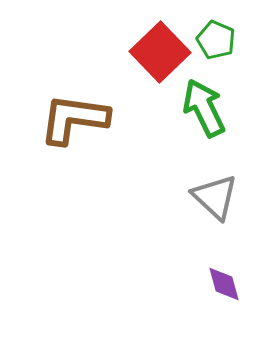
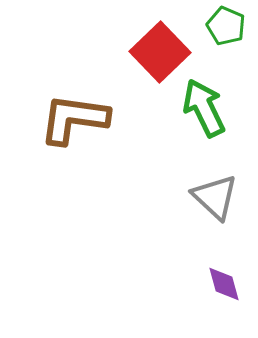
green pentagon: moved 10 px right, 14 px up
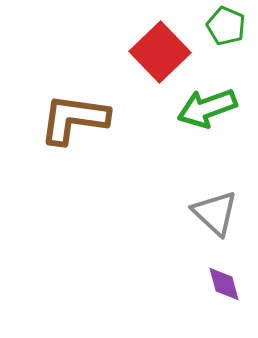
green arrow: moved 3 px right; rotated 84 degrees counterclockwise
gray triangle: moved 16 px down
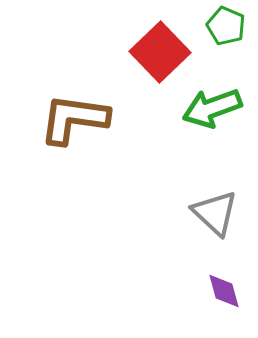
green arrow: moved 5 px right
purple diamond: moved 7 px down
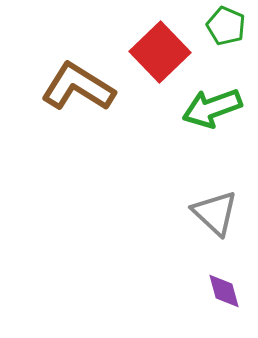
brown L-shape: moved 4 px right, 32 px up; rotated 24 degrees clockwise
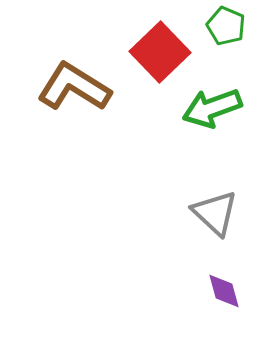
brown L-shape: moved 4 px left
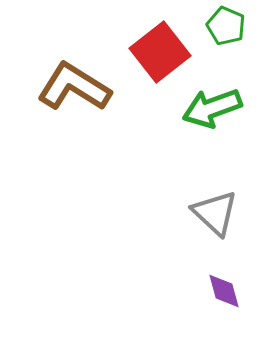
red square: rotated 6 degrees clockwise
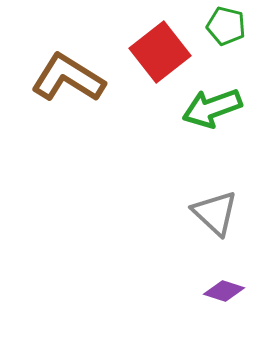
green pentagon: rotated 9 degrees counterclockwise
brown L-shape: moved 6 px left, 9 px up
purple diamond: rotated 57 degrees counterclockwise
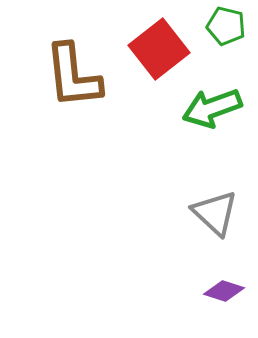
red square: moved 1 px left, 3 px up
brown L-shape: moved 5 px right, 2 px up; rotated 128 degrees counterclockwise
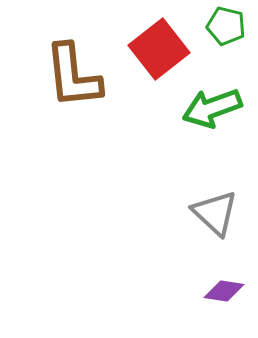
purple diamond: rotated 9 degrees counterclockwise
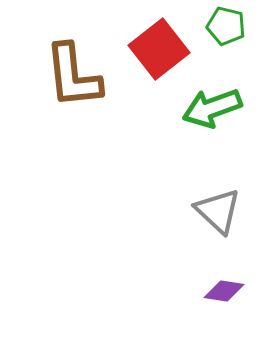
gray triangle: moved 3 px right, 2 px up
